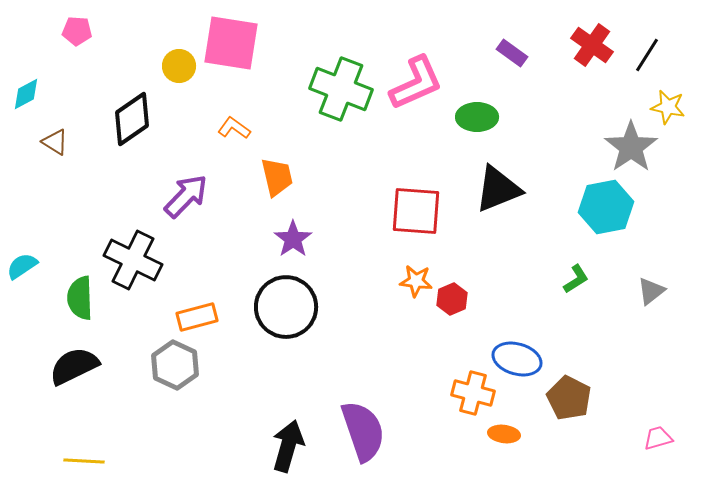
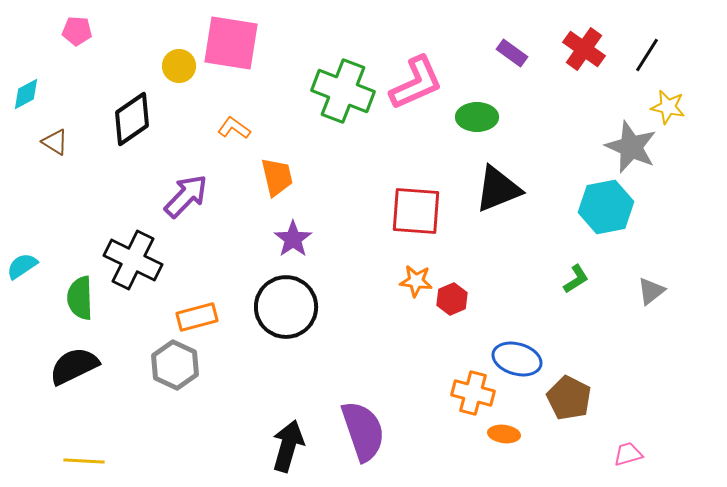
red cross: moved 8 px left, 4 px down
green cross: moved 2 px right, 2 px down
gray star: rotated 14 degrees counterclockwise
pink trapezoid: moved 30 px left, 16 px down
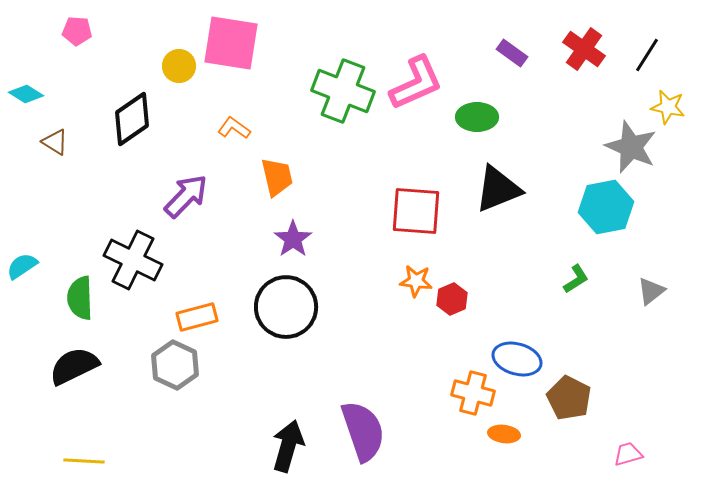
cyan diamond: rotated 60 degrees clockwise
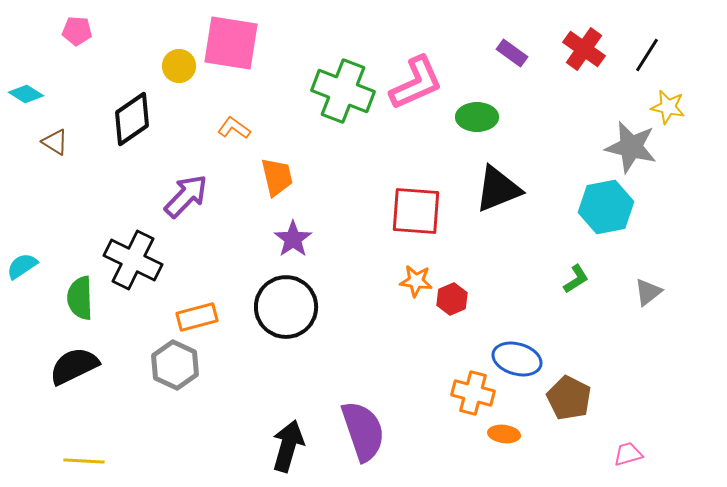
gray star: rotated 10 degrees counterclockwise
gray triangle: moved 3 px left, 1 px down
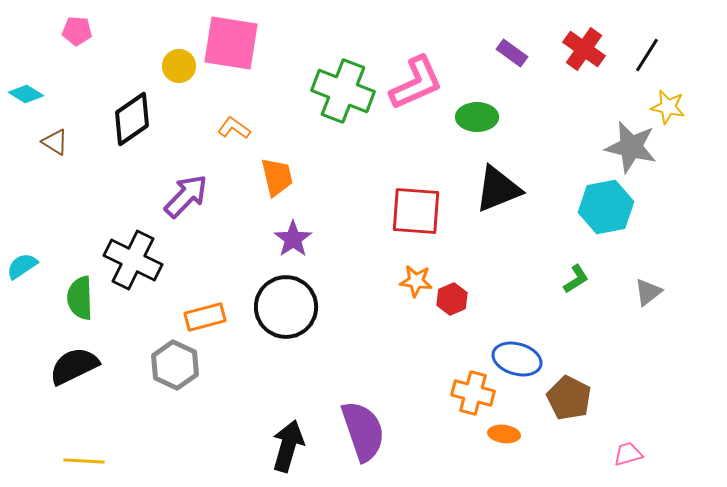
orange rectangle: moved 8 px right
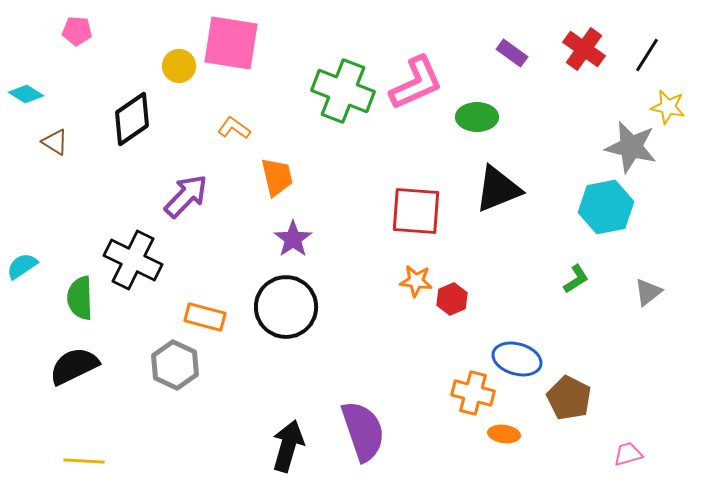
orange rectangle: rotated 30 degrees clockwise
